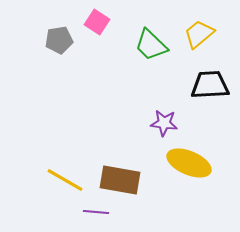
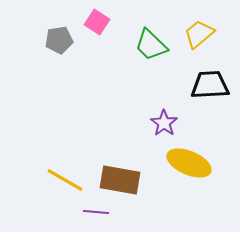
purple star: rotated 28 degrees clockwise
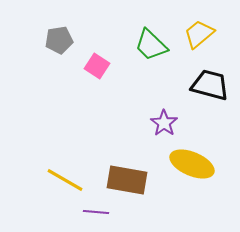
pink square: moved 44 px down
black trapezoid: rotated 18 degrees clockwise
yellow ellipse: moved 3 px right, 1 px down
brown rectangle: moved 7 px right
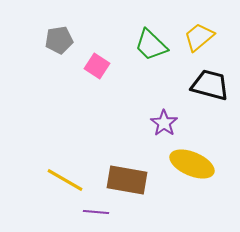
yellow trapezoid: moved 3 px down
